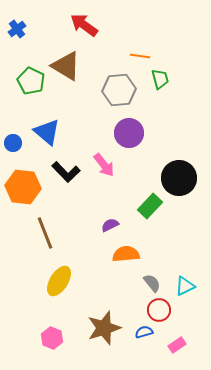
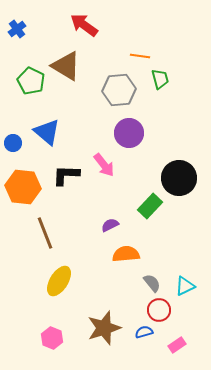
black L-shape: moved 3 px down; rotated 136 degrees clockwise
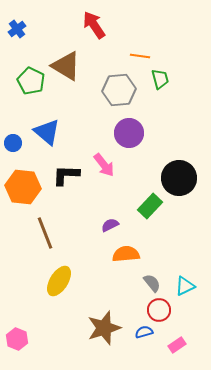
red arrow: moved 10 px right; rotated 20 degrees clockwise
pink hexagon: moved 35 px left, 1 px down
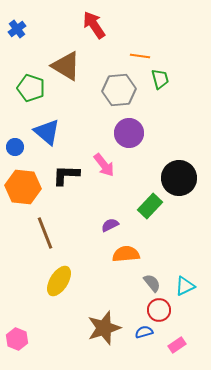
green pentagon: moved 7 px down; rotated 8 degrees counterclockwise
blue circle: moved 2 px right, 4 px down
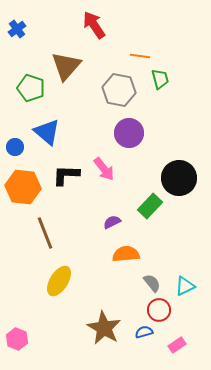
brown triangle: rotated 40 degrees clockwise
gray hexagon: rotated 16 degrees clockwise
pink arrow: moved 4 px down
purple semicircle: moved 2 px right, 3 px up
brown star: rotated 24 degrees counterclockwise
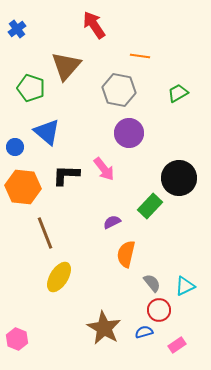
green trapezoid: moved 18 px right, 14 px down; rotated 105 degrees counterclockwise
orange semicircle: rotated 72 degrees counterclockwise
yellow ellipse: moved 4 px up
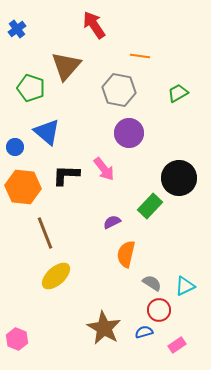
yellow ellipse: moved 3 px left, 1 px up; rotated 16 degrees clockwise
gray semicircle: rotated 18 degrees counterclockwise
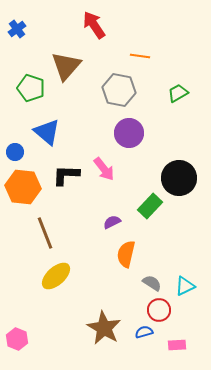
blue circle: moved 5 px down
pink rectangle: rotated 30 degrees clockwise
